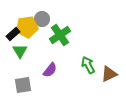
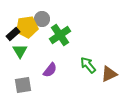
green arrow: rotated 12 degrees counterclockwise
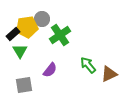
gray square: moved 1 px right
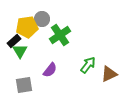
black rectangle: moved 1 px right, 7 px down
green arrow: rotated 78 degrees clockwise
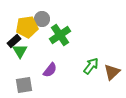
green arrow: moved 3 px right, 1 px down
brown triangle: moved 3 px right, 2 px up; rotated 18 degrees counterclockwise
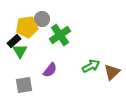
green arrow: rotated 24 degrees clockwise
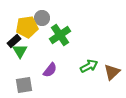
gray circle: moved 1 px up
green arrow: moved 2 px left
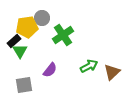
green cross: moved 3 px right
